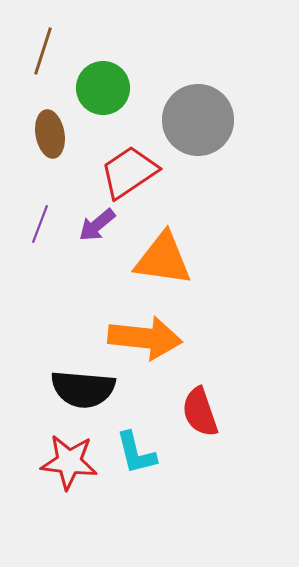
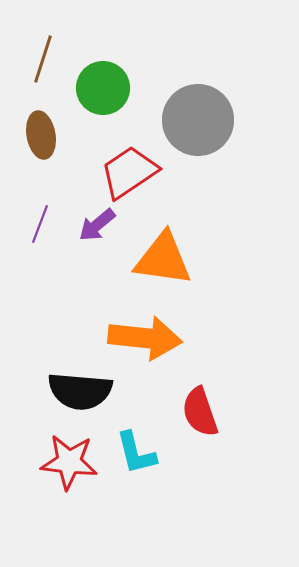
brown line: moved 8 px down
brown ellipse: moved 9 px left, 1 px down
black semicircle: moved 3 px left, 2 px down
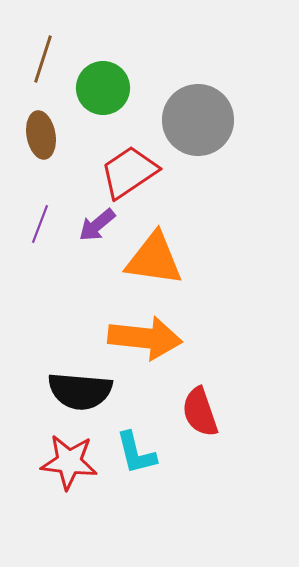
orange triangle: moved 9 px left
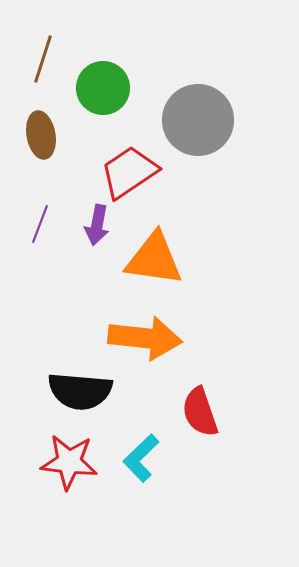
purple arrow: rotated 39 degrees counterclockwise
cyan L-shape: moved 5 px right, 5 px down; rotated 60 degrees clockwise
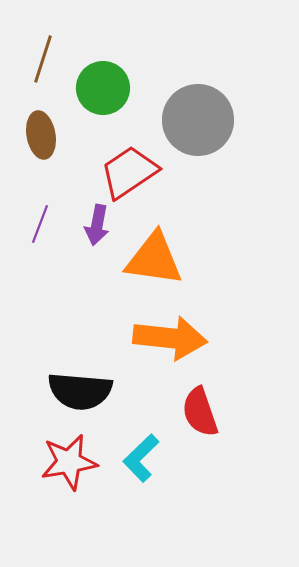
orange arrow: moved 25 px right
red star: rotated 16 degrees counterclockwise
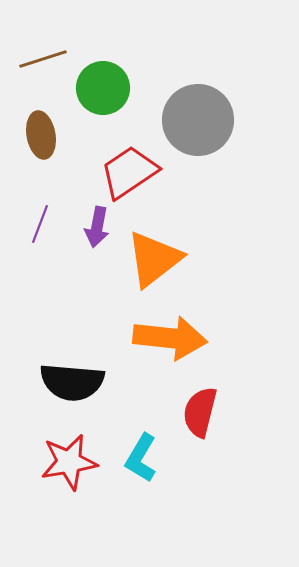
brown line: rotated 54 degrees clockwise
purple arrow: moved 2 px down
orange triangle: rotated 46 degrees counterclockwise
black semicircle: moved 8 px left, 9 px up
red semicircle: rotated 33 degrees clockwise
cyan L-shape: rotated 15 degrees counterclockwise
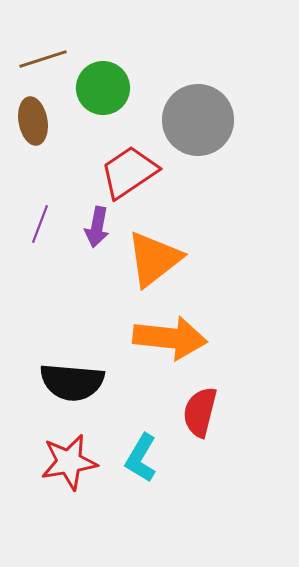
brown ellipse: moved 8 px left, 14 px up
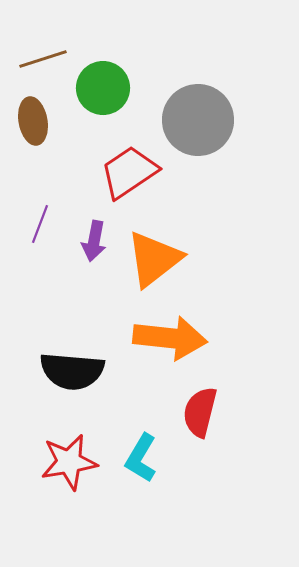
purple arrow: moved 3 px left, 14 px down
black semicircle: moved 11 px up
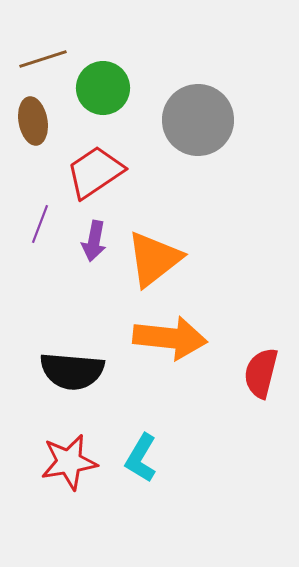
red trapezoid: moved 34 px left
red semicircle: moved 61 px right, 39 px up
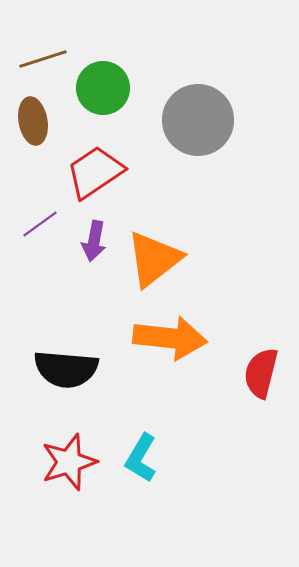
purple line: rotated 33 degrees clockwise
black semicircle: moved 6 px left, 2 px up
red star: rotated 8 degrees counterclockwise
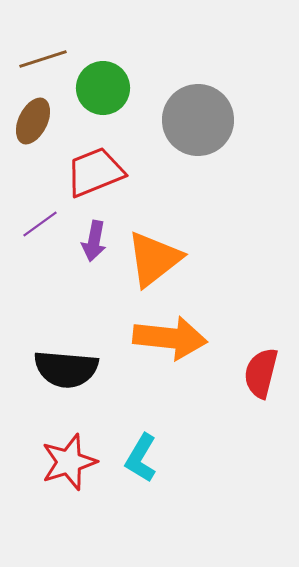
brown ellipse: rotated 36 degrees clockwise
red trapezoid: rotated 12 degrees clockwise
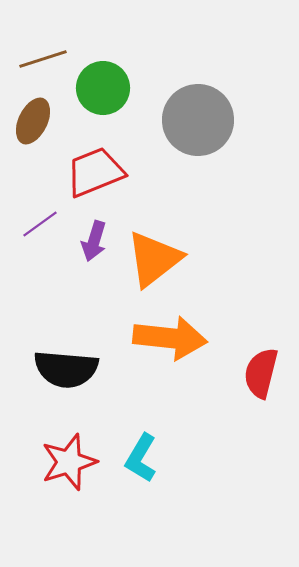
purple arrow: rotated 6 degrees clockwise
